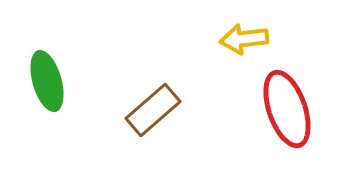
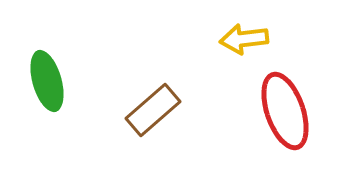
red ellipse: moved 2 px left, 2 px down
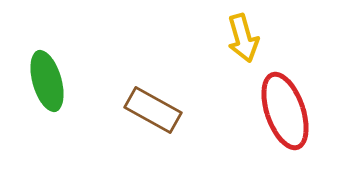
yellow arrow: moved 1 px left, 1 px up; rotated 99 degrees counterclockwise
brown rectangle: rotated 70 degrees clockwise
